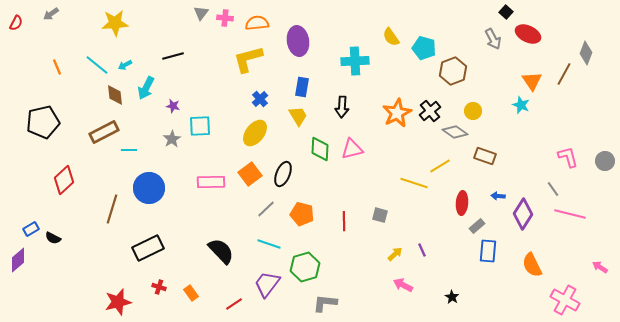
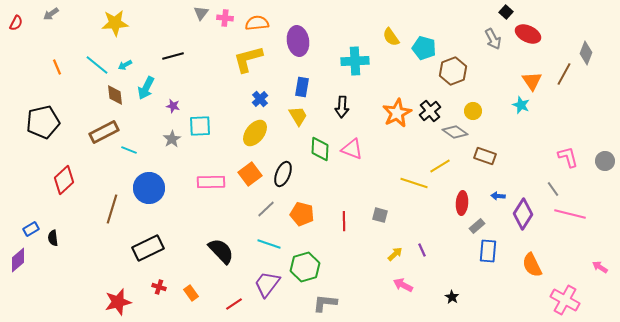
pink triangle at (352, 149): rotated 35 degrees clockwise
cyan line at (129, 150): rotated 21 degrees clockwise
black semicircle at (53, 238): rotated 56 degrees clockwise
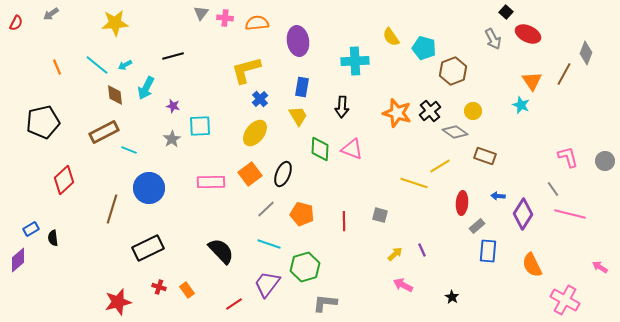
yellow L-shape at (248, 59): moved 2 px left, 11 px down
orange star at (397, 113): rotated 28 degrees counterclockwise
orange rectangle at (191, 293): moved 4 px left, 3 px up
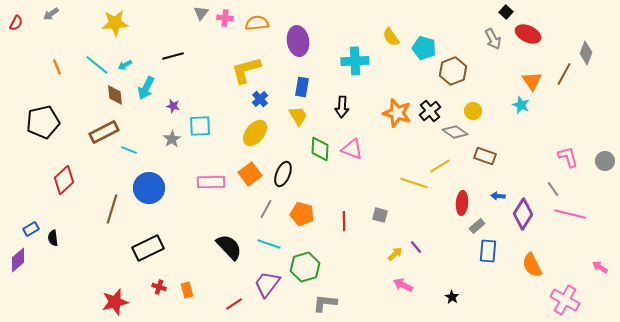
gray line at (266, 209): rotated 18 degrees counterclockwise
purple line at (422, 250): moved 6 px left, 3 px up; rotated 16 degrees counterclockwise
black semicircle at (221, 251): moved 8 px right, 4 px up
orange rectangle at (187, 290): rotated 21 degrees clockwise
red star at (118, 302): moved 3 px left
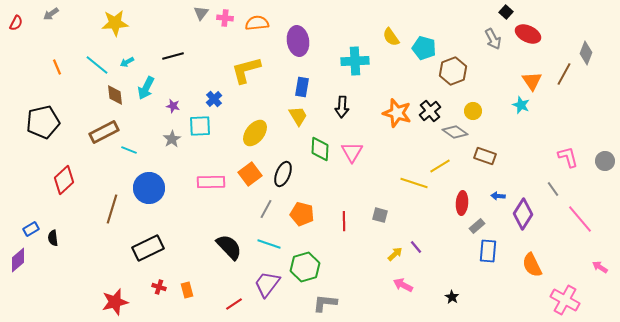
cyan arrow at (125, 65): moved 2 px right, 3 px up
blue cross at (260, 99): moved 46 px left
pink triangle at (352, 149): moved 3 px down; rotated 40 degrees clockwise
pink line at (570, 214): moved 10 px right, 5 px down; rotated 36 degrees clockwise
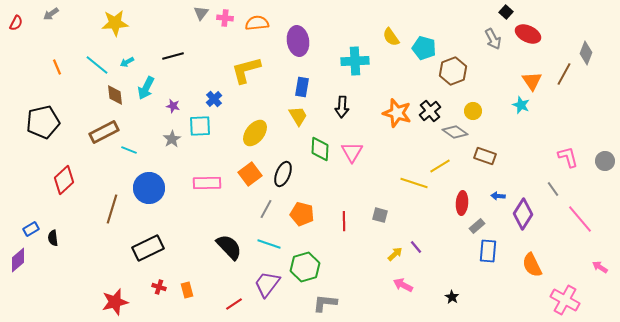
pink rectangle at (211, 182): moved 4 px left, 1 px down
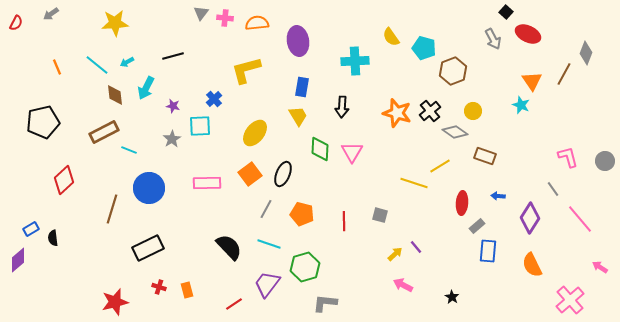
purple diamond at (523, 214): moved 7 px right, 4 px down
pink cross at (565, 300): moved 5 px right; rotated 20 degrees clockwise
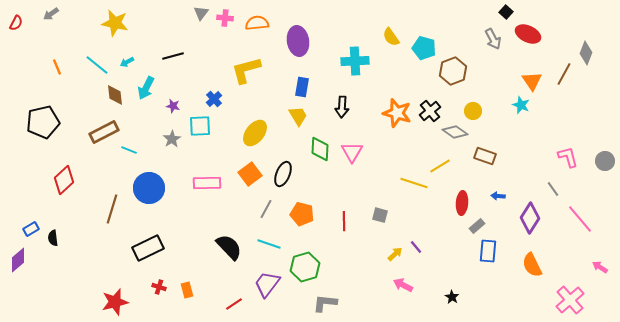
yellow star at (115, 23): rotated 16 degrees clockwise
